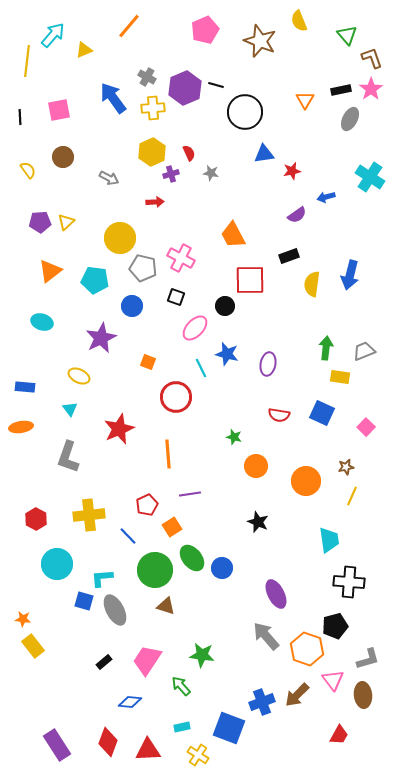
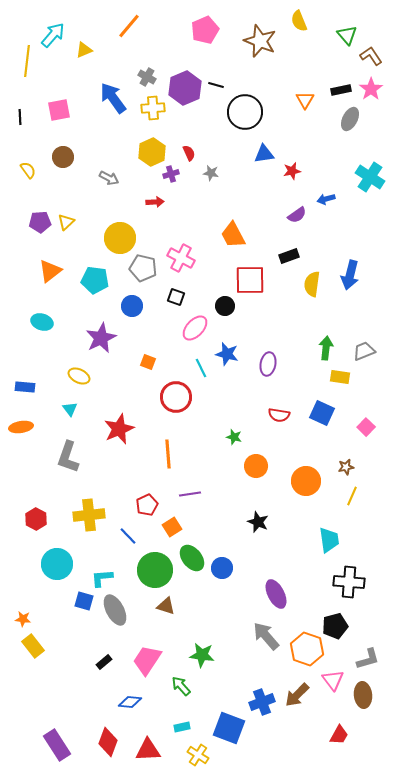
brown L-shape at (372, 58): moved 1 px left, 2 px up; rotated 15 degrees counterclockwise
blue arrow at (326, 197): moved 2 px down
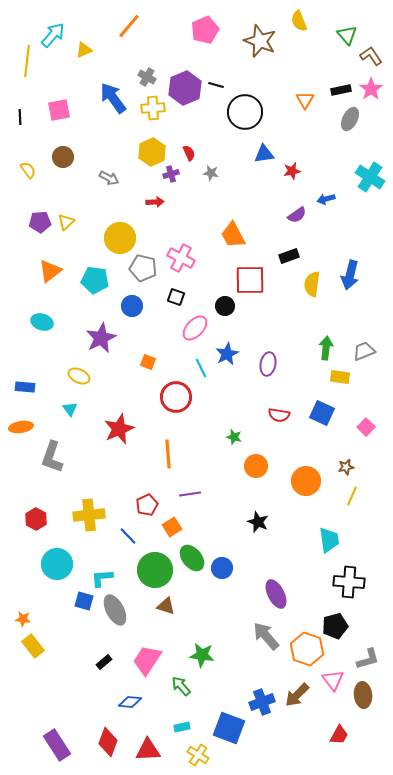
blue star at (227, 354): rotated 30 degrees clockwise
gray L-shape at (68, 457): moved 16 px left
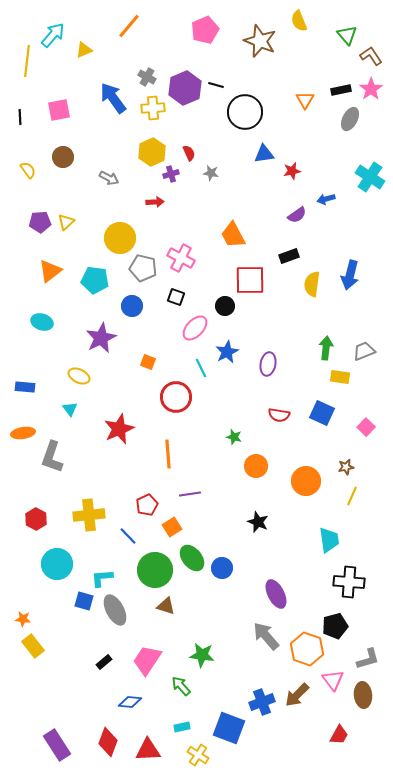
blue star at (227, 354): moved 2 px up
orange ellipse at (21, 427): moved 2 px right, 6 px down
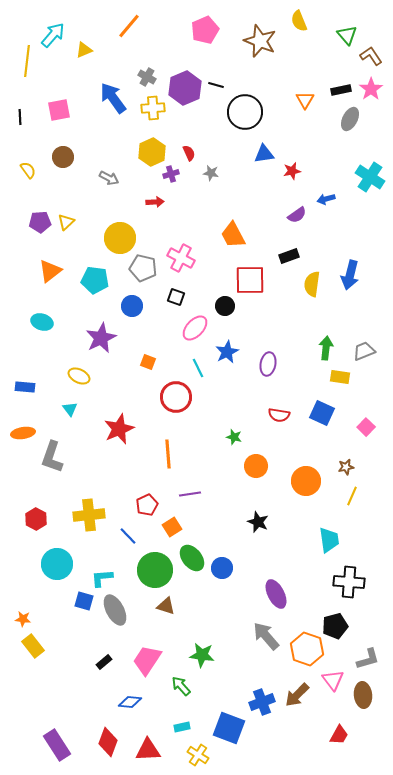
cyan line at (201, 368): moved 3 px left
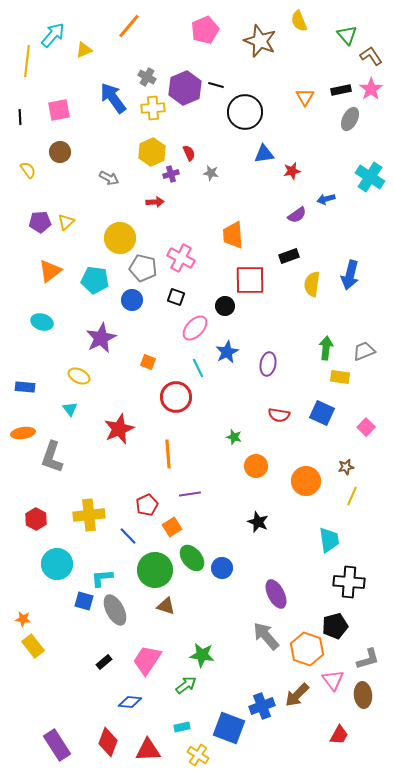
orange triangle at (305, 100): moved 3 px up
brown circle at (63, 157): moved 3 px left, 5 px up
orange trapezoid at (233, 235): rotated 24 degrees clockwise
blue circle at (132, 306): moved 6 px up
green arrow at (181, 686): moved 5 px right, 1 px up; rotated 95 degrees clockwise
blue cross at (262, 702): moved 4 px down
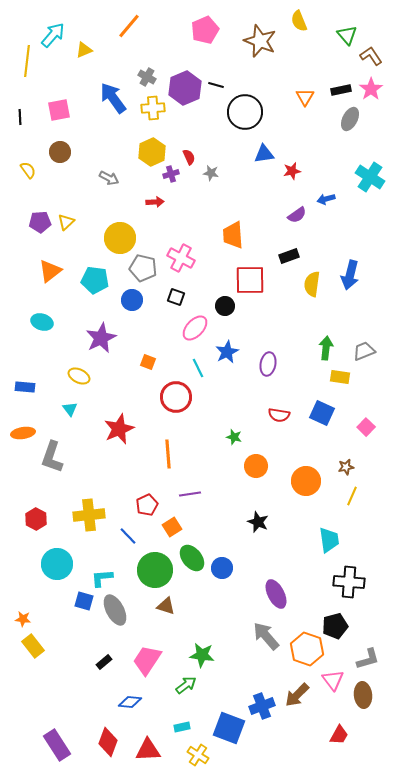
red semicircle at (189, 153): moved 4 px down
